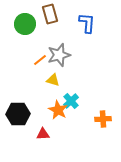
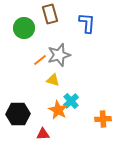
green circle: moved 1 px left, 4 px down
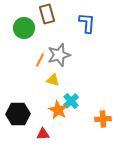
brown rectangle: moved 3 px left
orange line: rotated 24 degrees counterclockwise
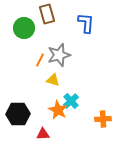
blue L-shape: moved 1 px left
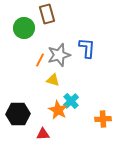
blue L-shape: moved 1 px right, 25 px down
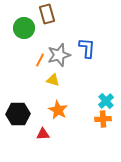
cyan cross: moved 35 px right
